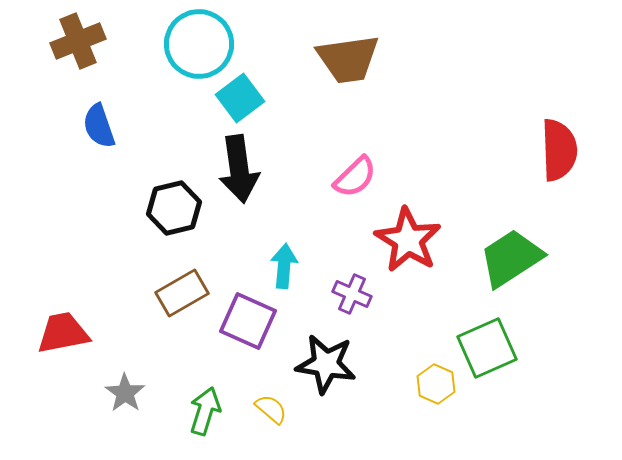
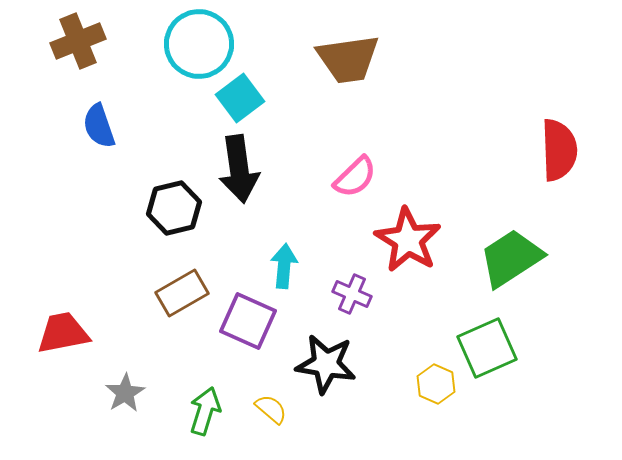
gray star: rotated 6 degrees clockwise
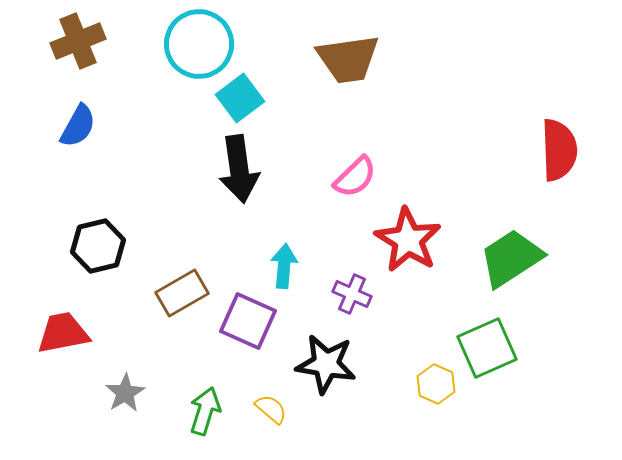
blue semicircle: moved 21 px left; rotated 132 degrees counterclockwise
black hexagon: moved 76 px left, 38 px down
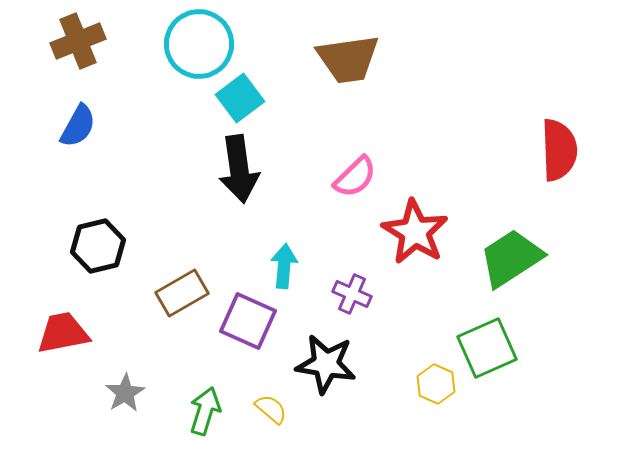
red star: moved 7 px right, 8 px up
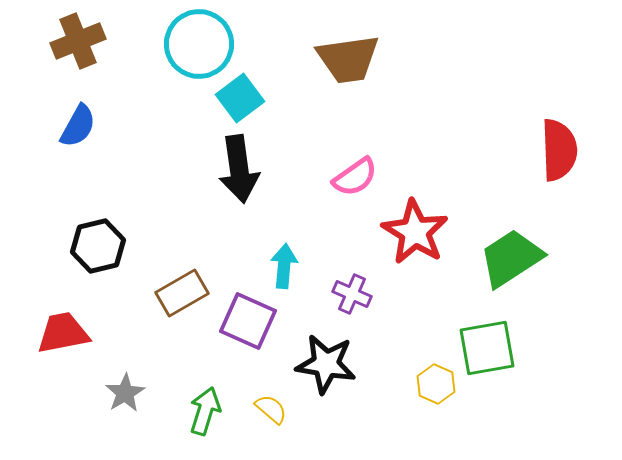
pink semicircle: rotated 9 degrees clockwise
green square: rotated 14 degrees clockwise
